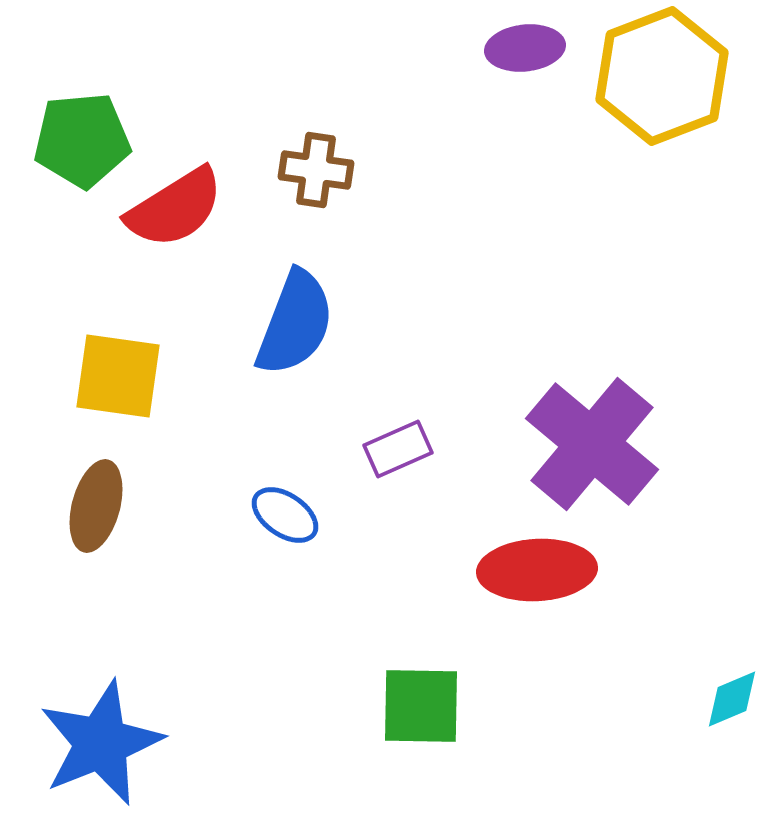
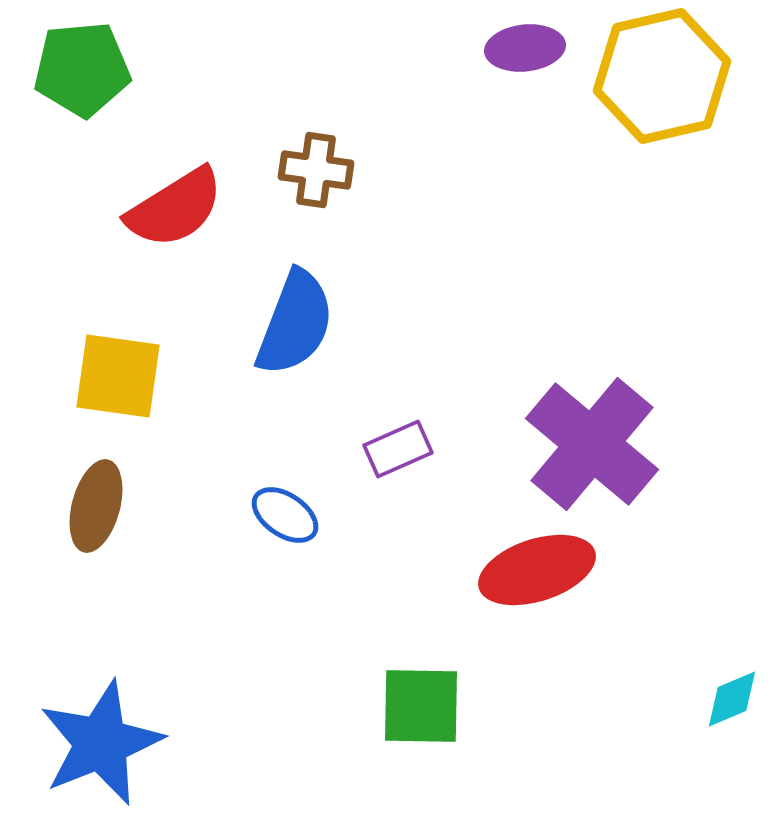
yellow hexagon: rotated 8 degrees clockwise
green pentagon: moved 71 px up
red ellipse: rotated 15 degrees counterclockwise
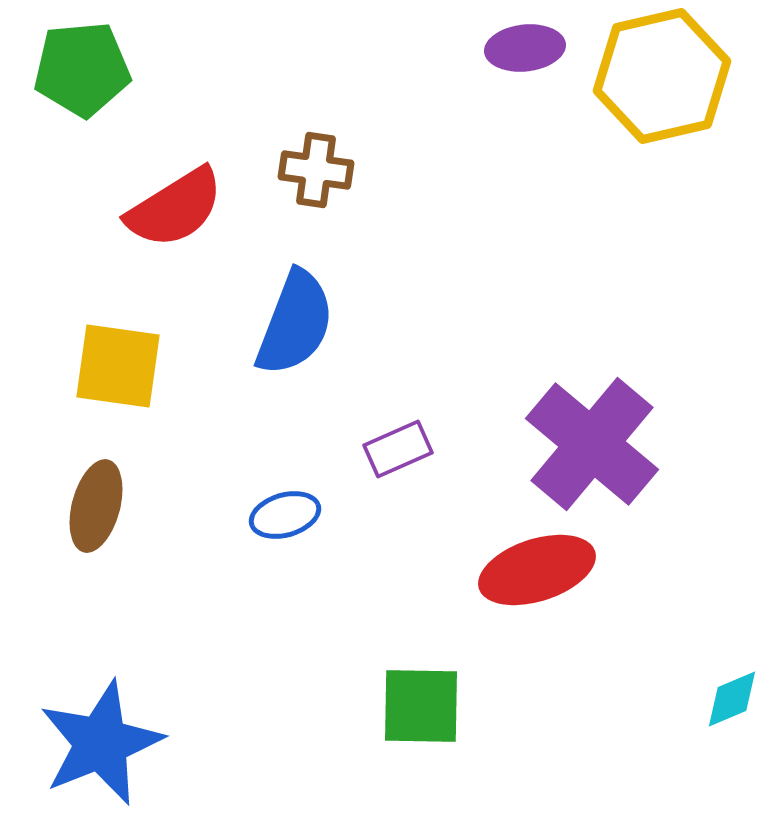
yellow square: moved 10 px up
blue ellipse: rotated 50 degrees counterclockwise
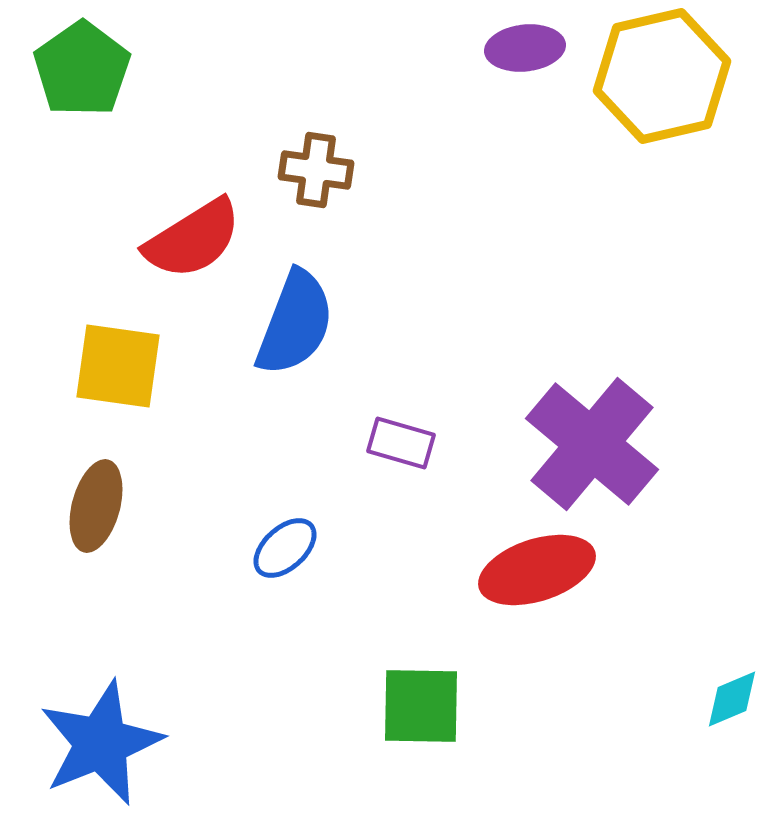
green pentagon: rotated 30 degrees counterclockwise
red semicircle: moved 18 px right, 31 px down
purple rectangle: moved 3 px right, 6 px up; rotated 40 degrees clockwise
blue ellipse: moved 33 px down; rotated 26 degrees counterclockwise
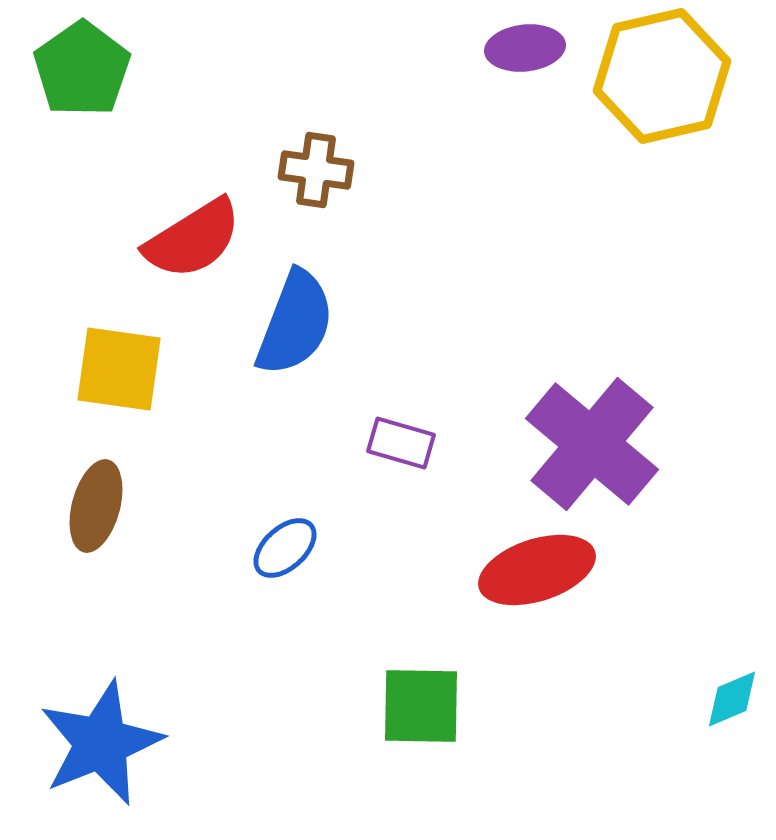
yellow square: moved 1 px right, 3 px down
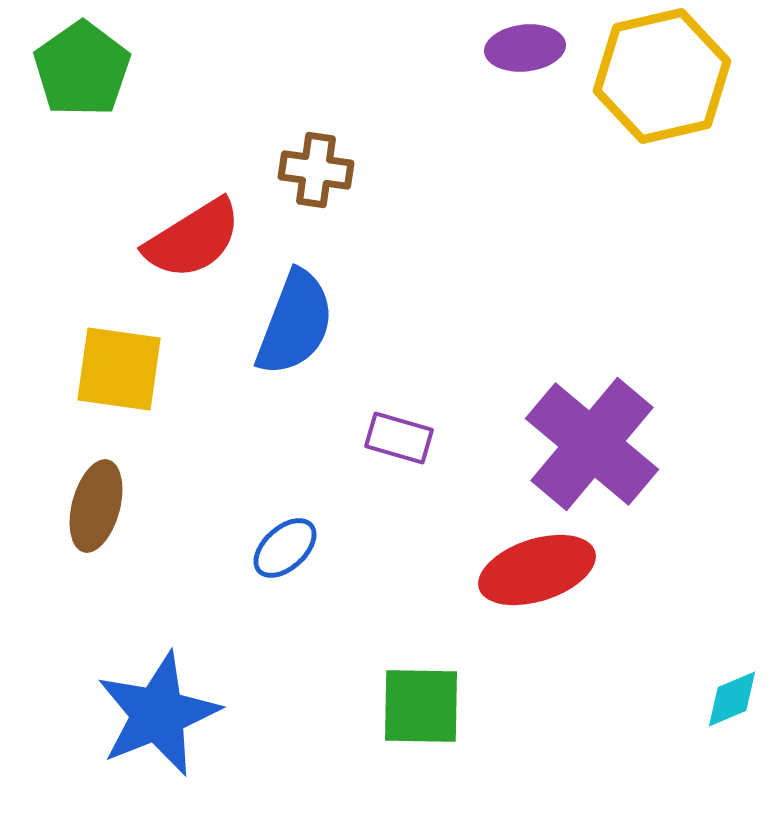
purple rectangle: moved 2 px left, 5 px up
blue star: moved 57 px right, 29 px up
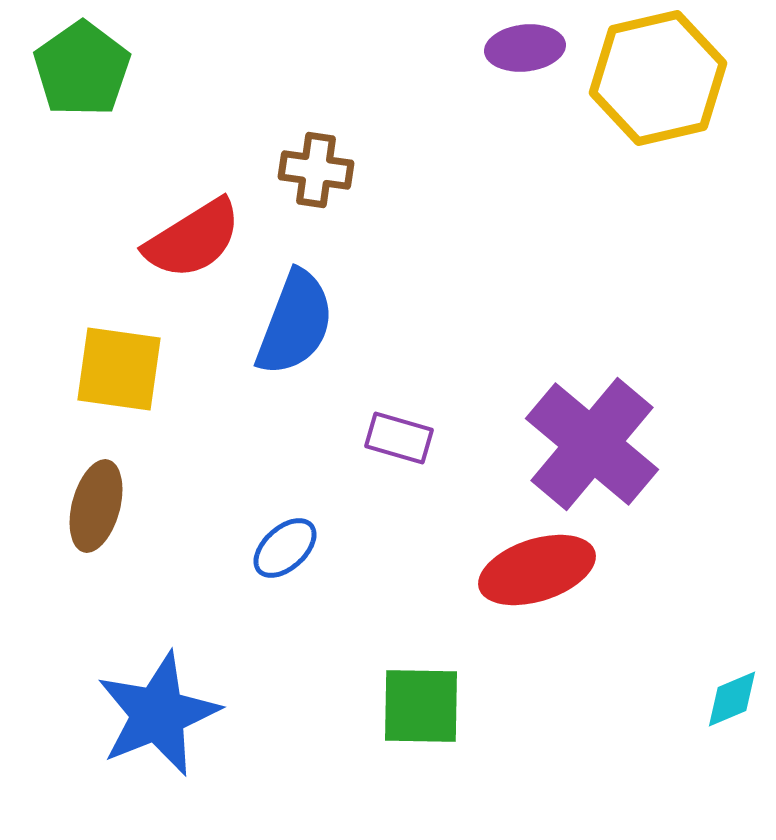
yellow hexagon: moved 4 px left, 2 px down
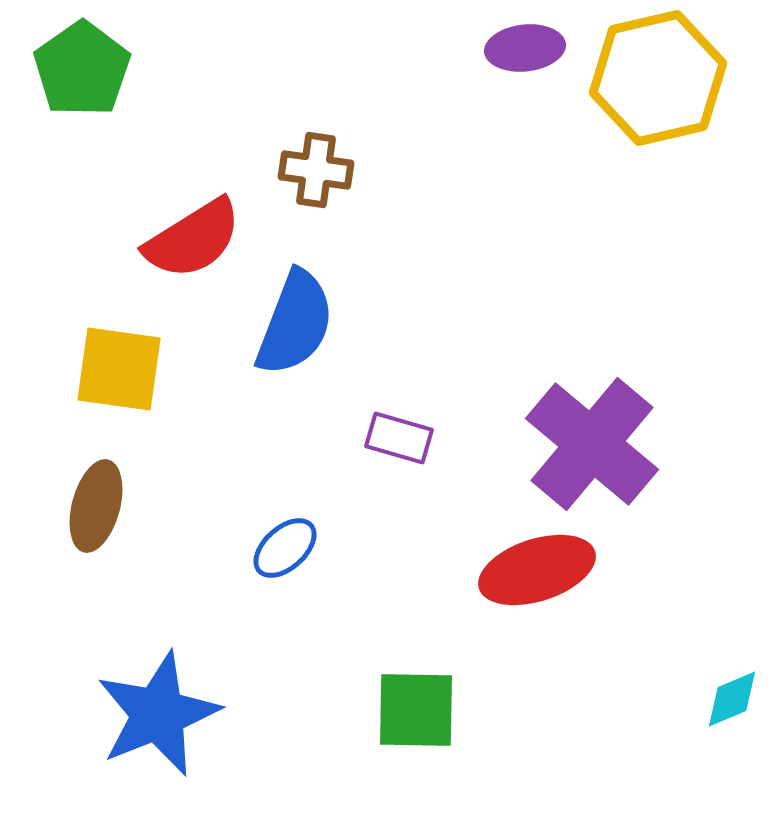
green square: moved 5 px left, 4 px down
